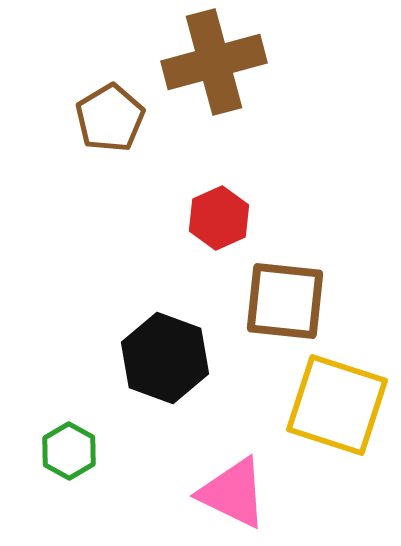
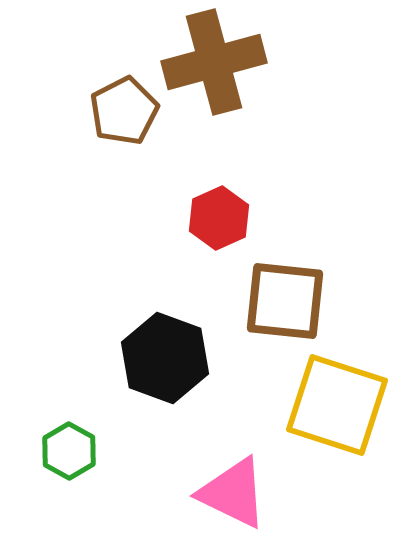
brown pentagon: moved 14 px right, 7 px up; rotated 4 degrees clockwise
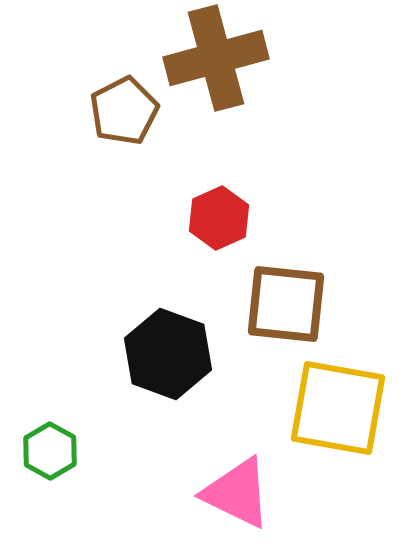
brown cross: moved 2 px right, 4 px up
brown square: moved 1 px right, 3 px down
black hexagon: moved 3 px right, 4 px up
yellow square: moved 1 px right, 3 px down; rotated 8 degrees counterclockwise
green hexagon: moved 19 px left
pink triangle: moved 4 px right
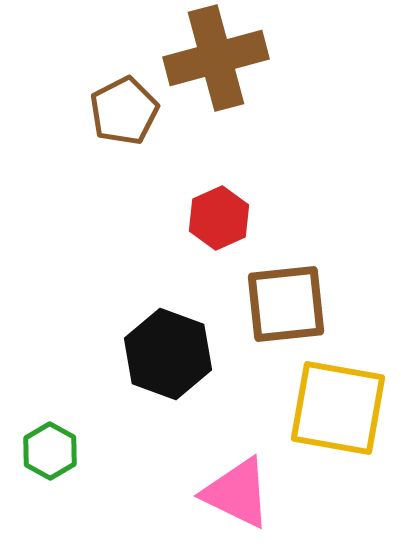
brown square: rotated 12 degrees counterclockwise
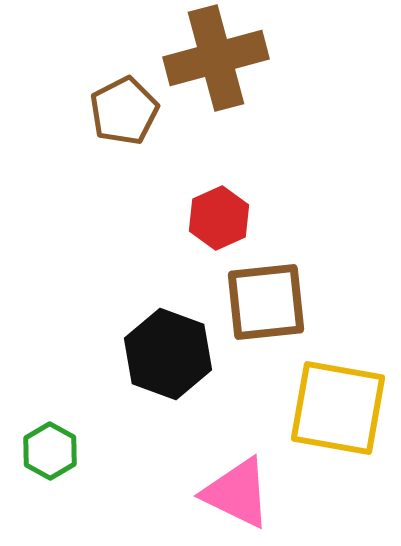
brown square: moved 20 px left, 2 px up
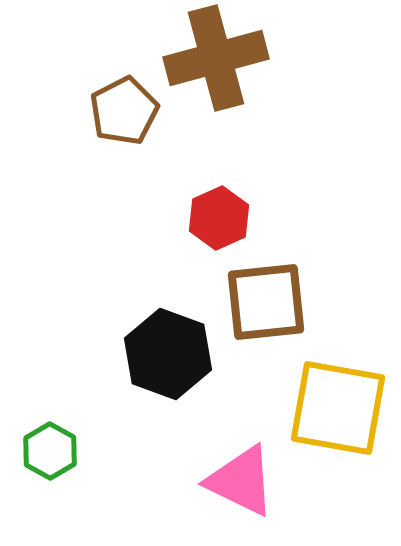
pink triangle: moved 4 px right, 12 px up
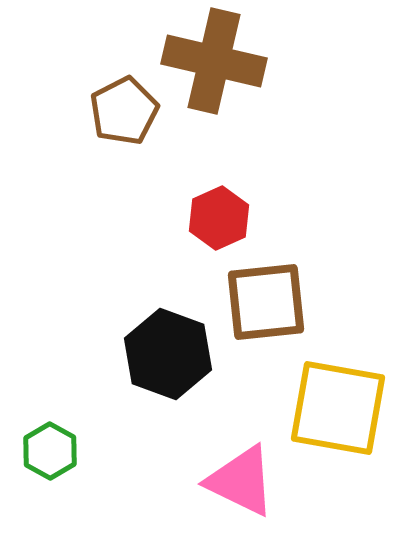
brown cross: moved 2 px left, 3 px down; rotated 28 degrees clockwise
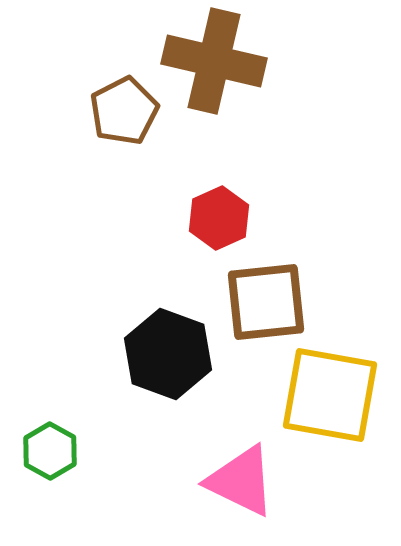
yellow square: moved 8 px left, 13 px up
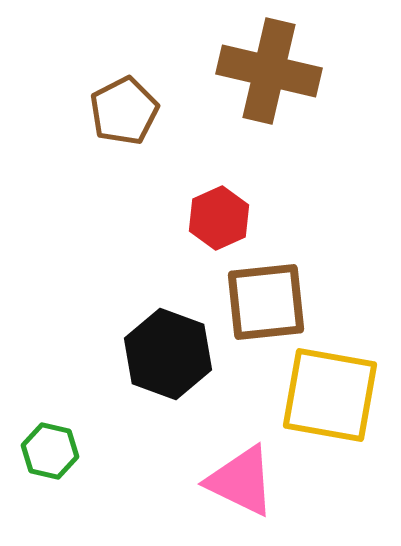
brown cross: moved 55 px right, 10 px down
green hexagon: rotated 16 degrees counterclockwise
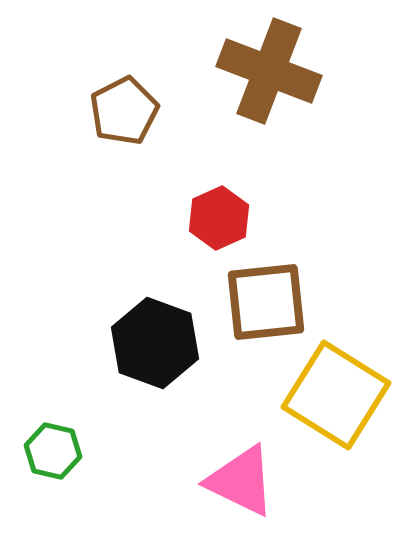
brown cross: rotated 8 degrees clockwise
black hexagon: moved 13 px left, 11 px up
yellow square: moved 6 px right; rotated 22 degrees clockwise
green hexagon: moved 3 px right
